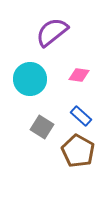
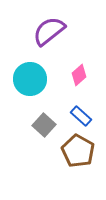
purple semicircle: moved 3 px left, 1 px up
pink diamond: rotated 50 degrees counterclockwise
gray square: moved 2 px right, 2 px up; rotated 10 degrees clockwise
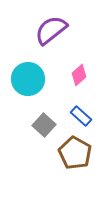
purple semicircle: moved 2 px right, 1 px up
cyan circle: moved 2 px left
brown pentagon: moved 3 px left, 2 px down
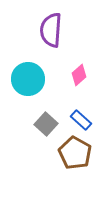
purple semicircle: rotated 48 degrees counterclockwise
blue rectangle: moved 4 px down
gray square: moved 2 px right, 1 px up
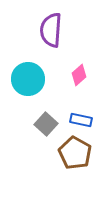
blue rectangle: rotated 30 degrees counterclockwise
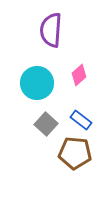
cyan circle: moved 9 px right, 4 px down
blue rectangle: rotated 25 degrees clockwise
brown pentagon: rotated 24 degrees counterclockwise
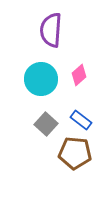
cyan circle: moved 4 px right, 4 px up
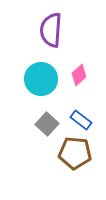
gray square: moved 1 px right
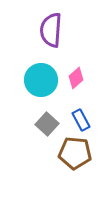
pink diamond: moved 3 px left, 3 px down
cyan circle: moved 1 px down
blue rectangle: rotated 25 degrees clockwise
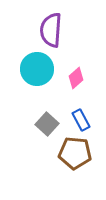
cyan circle: moved 4 px left, 11 px up
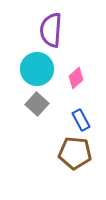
gray square: moved 10 px left, 20 px up
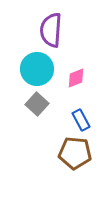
pink diamond: rotated 20 degrees clockwise
